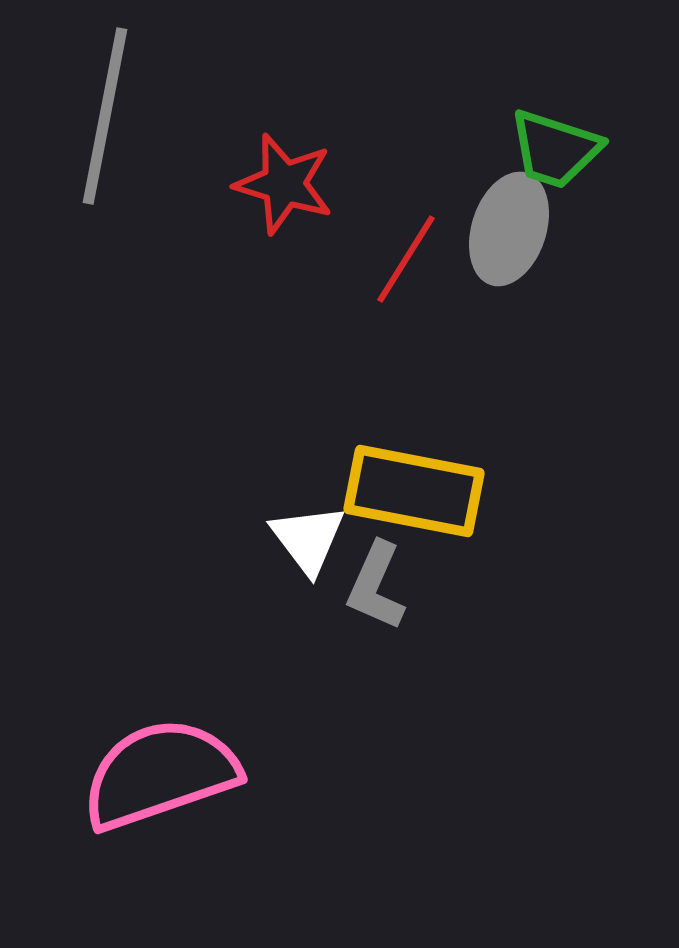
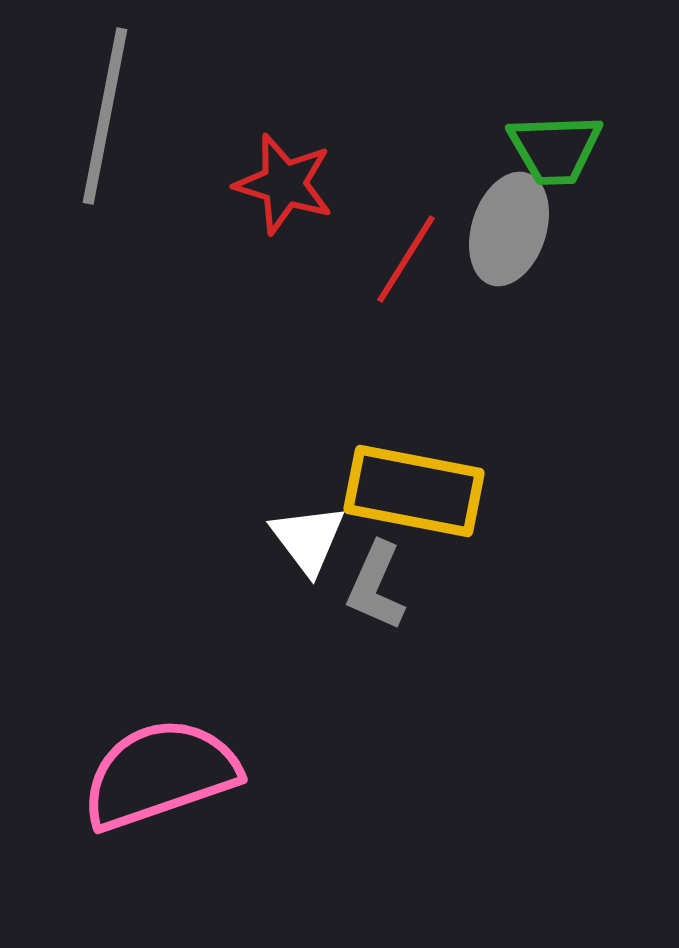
green trapezoid: rotated 20 degrees counterclockwise
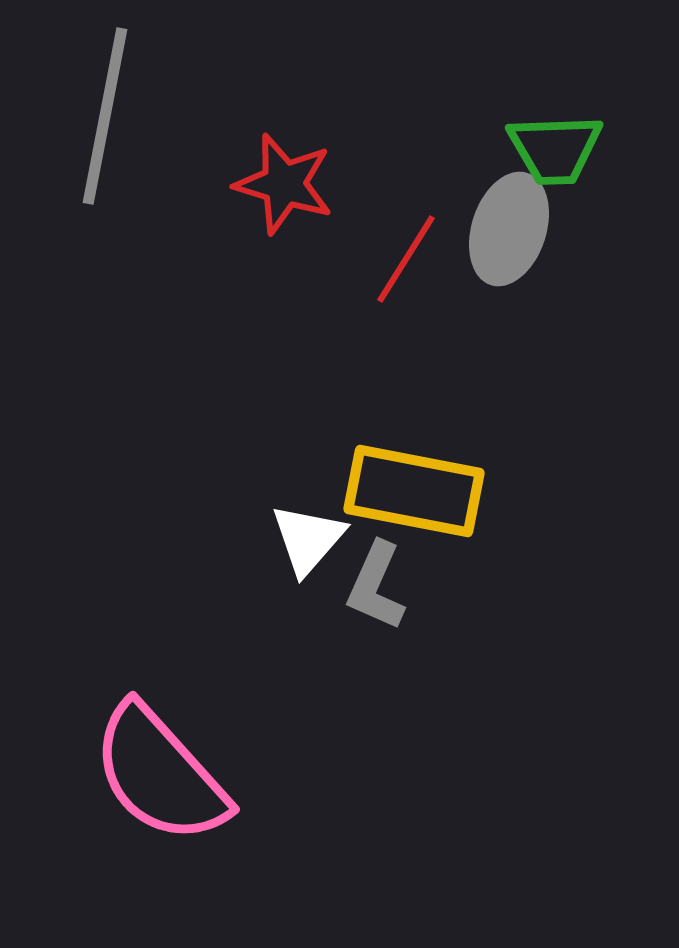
white triangle: rotated 18 degrees clockwise
pink semicircle: rotated 113 degrees counterclockwise
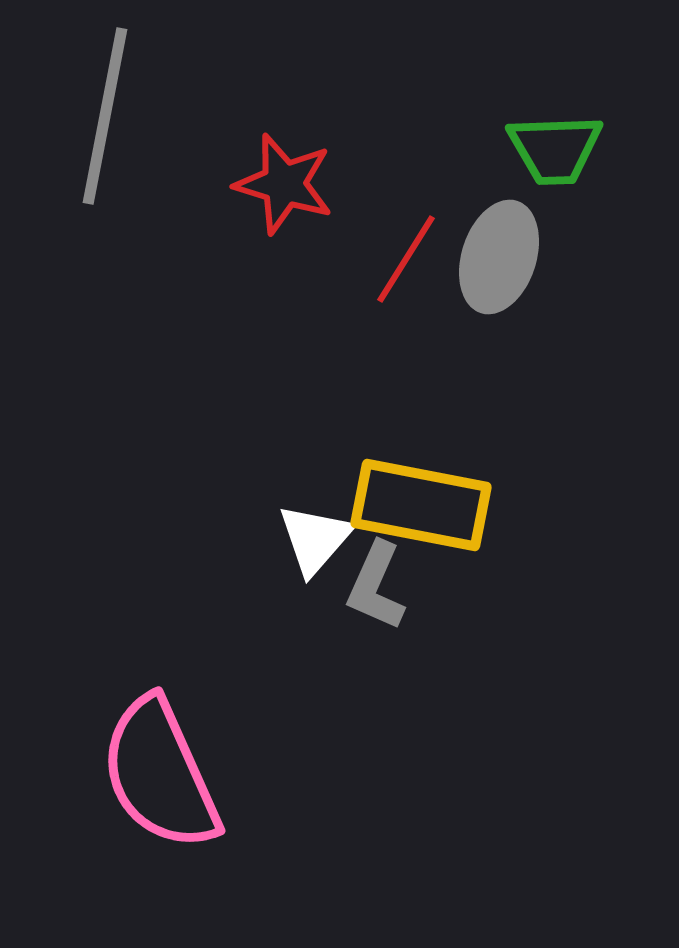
gray ellipse: moved 10 px left, 28 px down
yellow rectangle: moved 7 px right, 14 px down
white triangle: moved 7 px right
pink semicircle: rotated 18 degrees clockwise
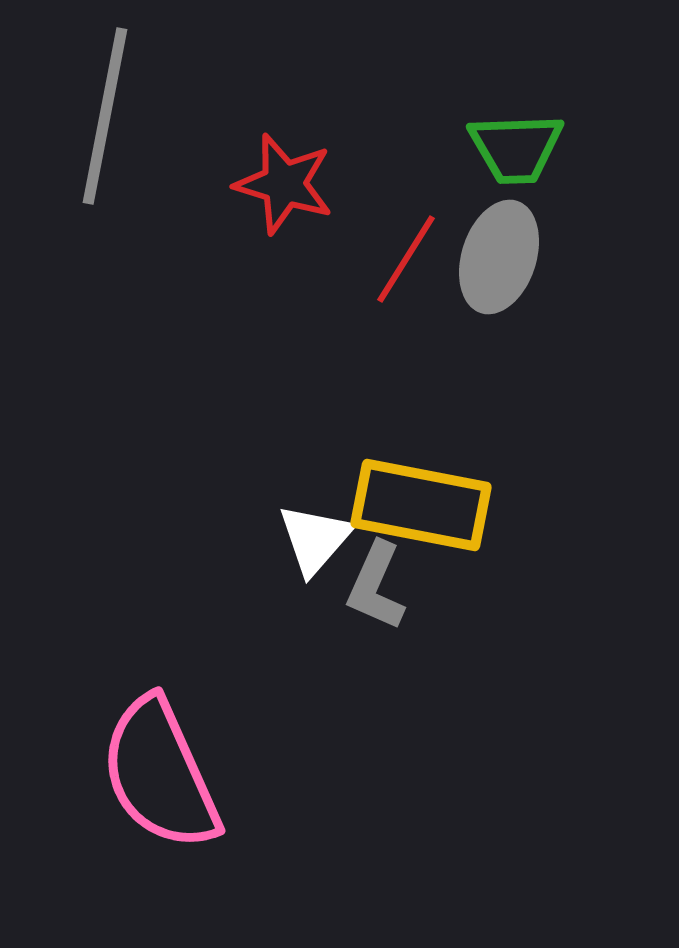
green trapezoid: moved 39 px left, 1 px up
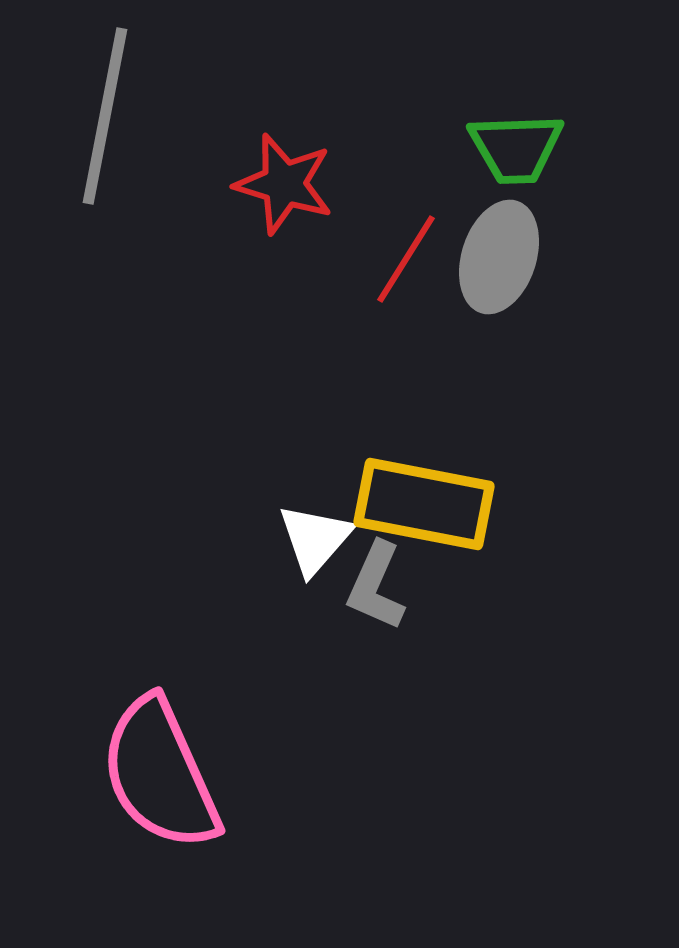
yellow rectangle: moved 3 px right, 1 px up
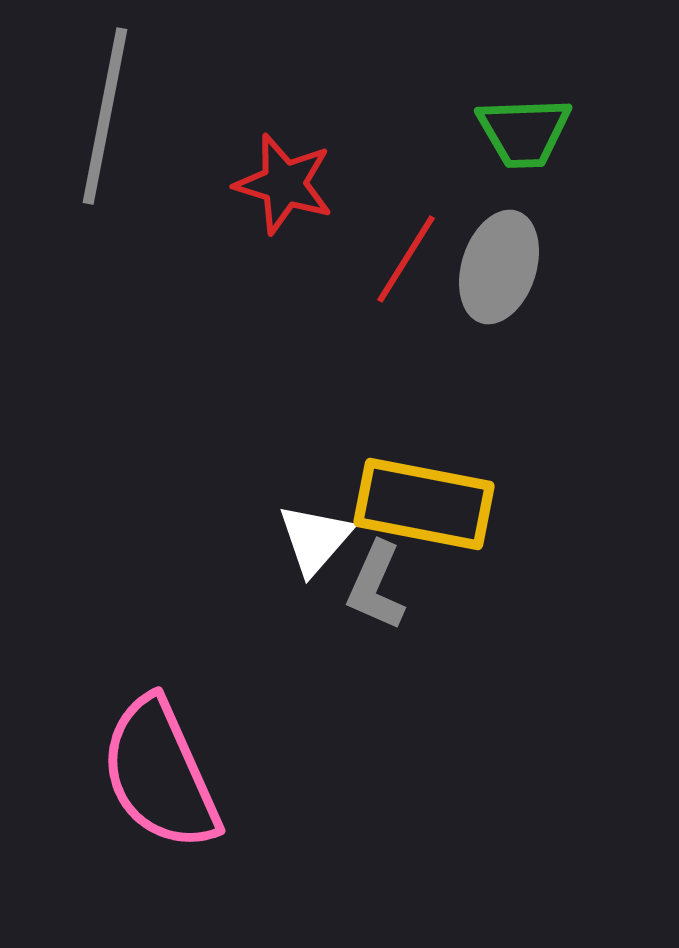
green trapezoid: moved 8 px right, 16 px up
gray ellipse: moved 10 px down
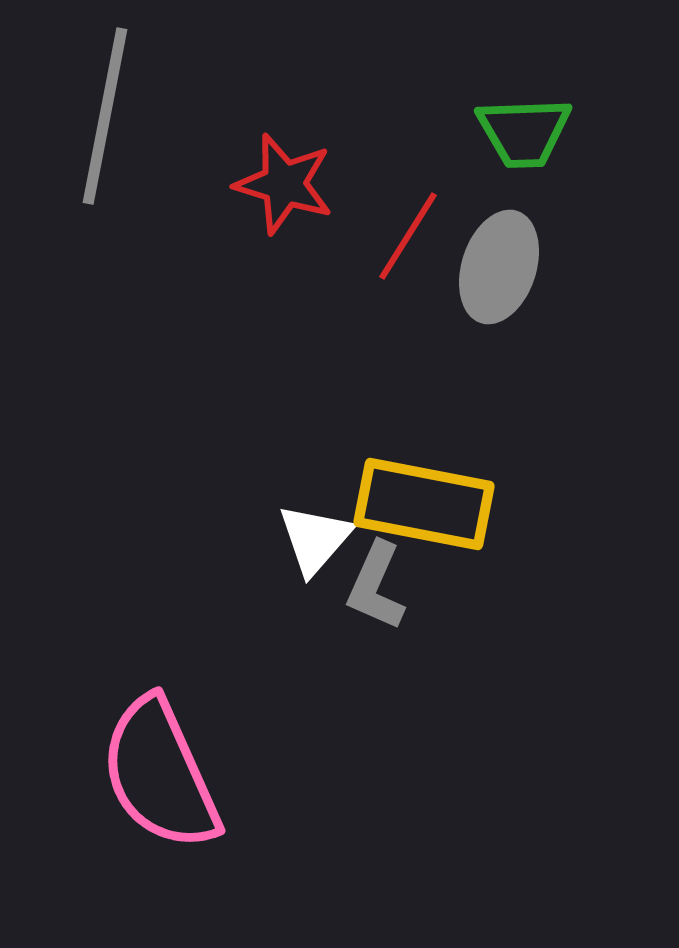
red line: moved 2 px right, 23 px up
